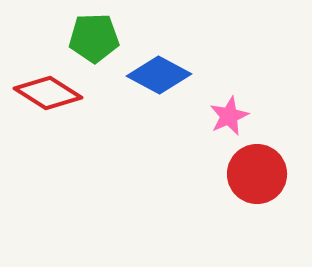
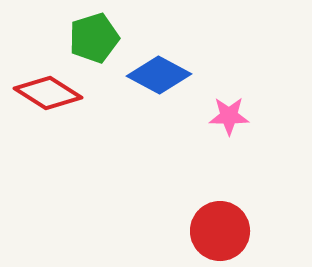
green pentagon: rotated 15 degrees counterclockwise
pink star: rotated 24 degrees clockwise
red circle: moved 37 px left, 57 px down
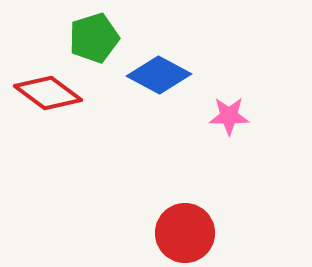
red diamond: rotated 4 degrees clockwise
red circle: moved 35 px left, 2 px down
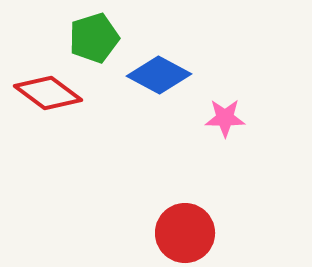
pink star: moved 4 px left, 2 px down
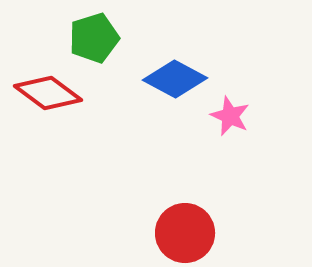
blue diamond: moved 16 px right, 4 px down
pink star: moved 5 px right, 2 px up; rotated 24 degrees clockwise
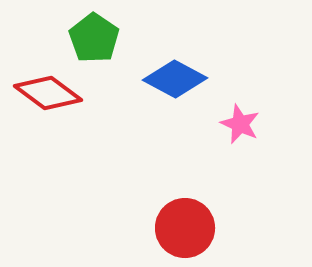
green pentagon: rotated 21 degrees counterclockwise
pink star: moved 10 px right, 8 px down
red circle: moved 5 px up
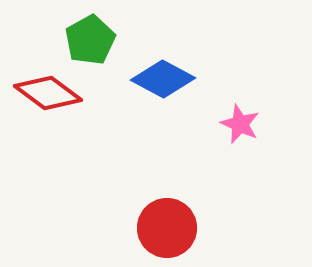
green pentagon: moved 4 px left, 2 px down; rotated 9 degrees clockwise
blue diamond: moved 12 px left
red circle: moved 18 px left
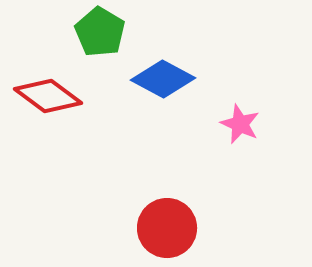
green pentagon: moved 10 px right, 8 px up; rotated 12 degrees counterclockwise
red diamond: moved 3 px down
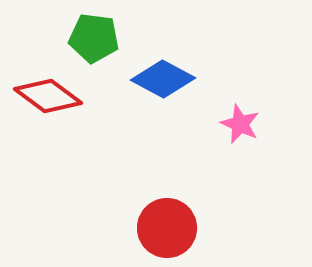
green pentagon: moved 6 px left, 6 px down; rotated 24 degrees counterclockwise
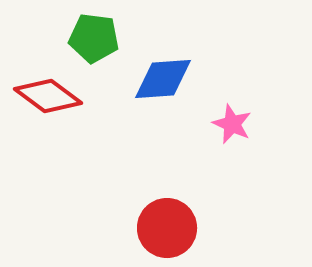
blue diamond: rotated 32 degrees counterclockwise
pink star: moved 8 px left
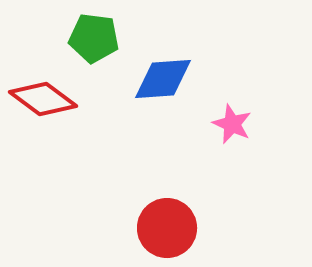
red diamond: moved 5 px left, 3 px down
